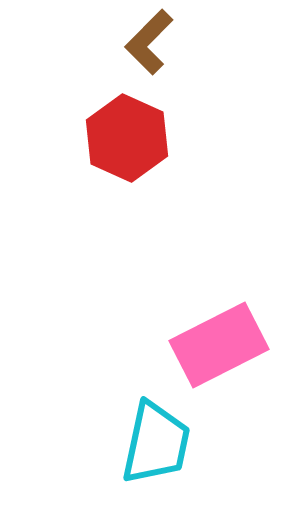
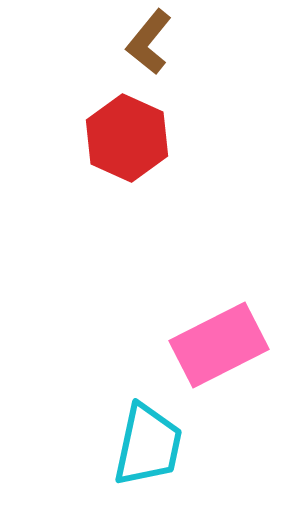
brown L-shape: rotated 6 degrees counterclockwise
cyan trapezoid: moved 8 px left, 2 px down
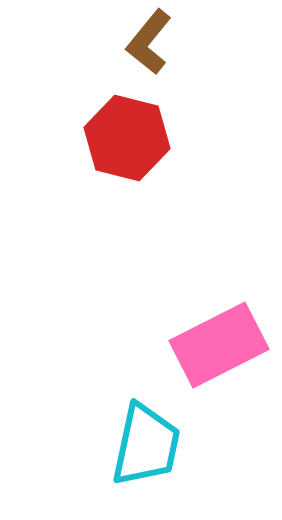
red hexagon: rotated 10 degrees counterclockwise
cyan trapezoid: moved 2 px left
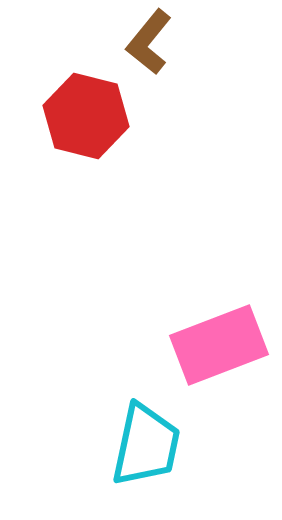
red hexagon: moved 41 px left, 22 px up
pink rectangle: rotated 6 degrees clockwise
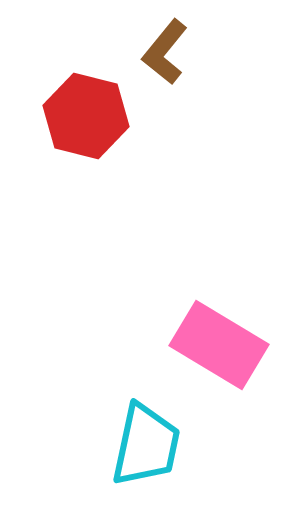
brown L-shape: moved 16 px right, 10 px down
pink rectangle: rotated 52 degrees clockwise
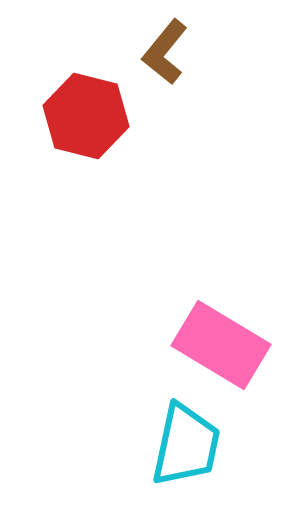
pink rectangle: moved 2 px right
cyan trapezoid: moved 40 px right
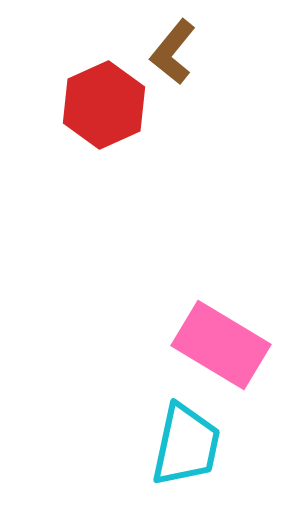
brown L-shape: moved 8 px right
red hexagon: moved 18 px right, 11 px up; rotated 22 degrees clockwise
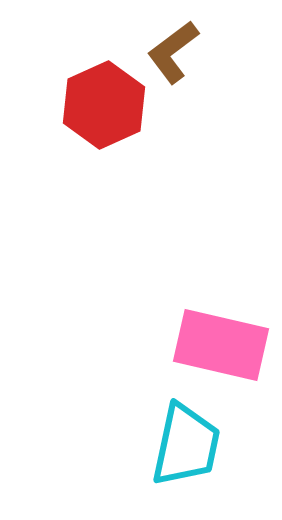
brown L-shape: rotated 14 degrees clockwise
pink rectangle: rotated 18 degrees counterclockwise
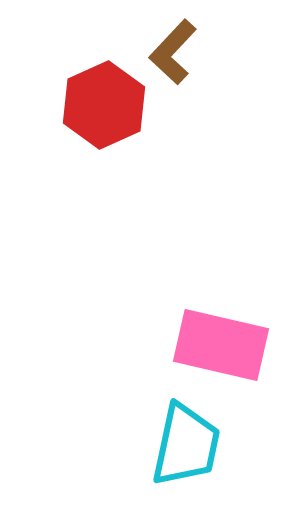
brown L-shape: rotated 10 degrees counterclockwise
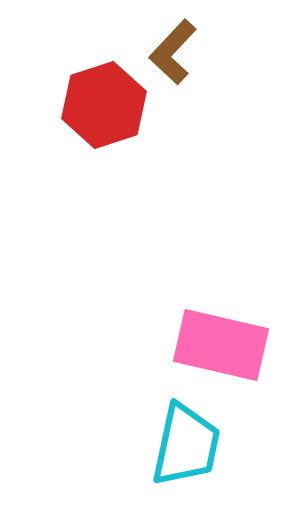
red hexagon: rotated 6 degrees clockwise
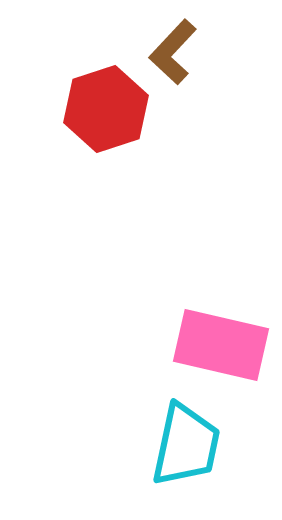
red hexagon: moved 2 px right, 4 px down
